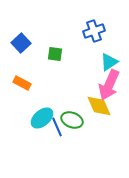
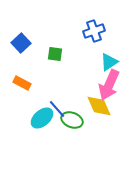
blue line: moved 18 px up; rotated 18 degrees counterclockwise
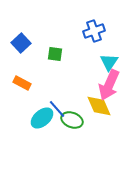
cyan triangle: rotated 24 degrees counterclockwise
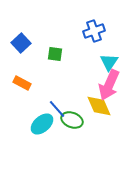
cyan ellipse: moved 6 px down
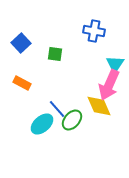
blue cross: rotated 30 degrees clockwise
cyan triangle: moved 6 px right, 2 px down
green ellipse: rotated 70 degrees counterclockwise
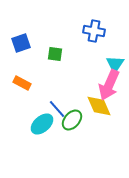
blue square: rotated 24 degrees clockwise
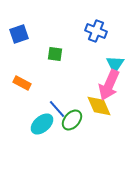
blue cross: moved 2 px right; rotated 10 degrees clockwise
blue square: moved 2 px left, 9 px up
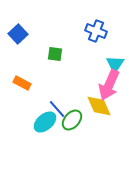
blue square: moved 1 px left; rotated 24 degrees counterclockwise
cyan ellipse: moved 3 px right, 2 px up
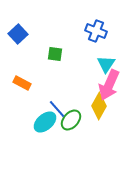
cyan triangle: moved 9 px left
yellow diamond: rotated 52 degrees clockwise
green ellipse: moved 1 px left
